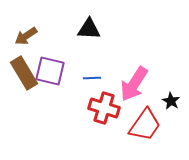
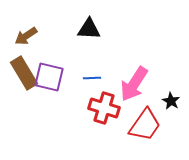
purple square: moved 1 px left, 6 px down
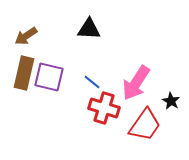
brown rectangle: rotated 44 degrees clockwise
blue line: moved 4 px down; rotated 42 degrees clockwise
pink arrow: moved 2 px right, 1 px up
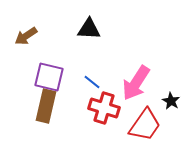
brown rectangle: moved 22 px right, 33 px down
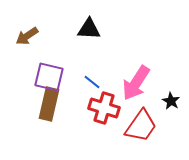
brown arrow: moved 1 px right
brown rectangle: moved 3 px right, 2 px up
red trapezoid: moved 4 px left, 1 px down
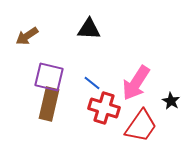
blue line: moved 1 px down
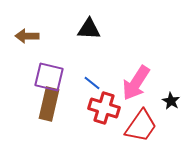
brown arrow: rotated 35 degrees clockwise
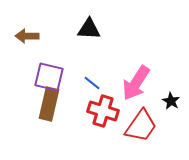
red cross: moved 1 px left, 3 px down
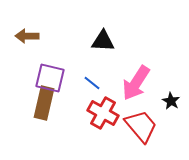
black triangle: moved 14 px right, 12 px down
purple square: moved 1 px right, 1 px down
brown rectangle: moved 5 px left, 1 px up
red cross: moved 2 px down; rotated 12 degrees clockwise
red trapezoid: rotated 75 degrees counterclockwise
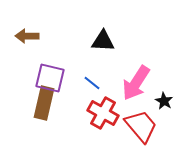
black star: moved 7 px left
